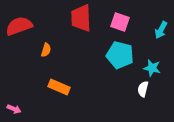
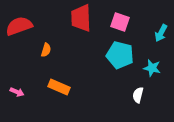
cyan arrow: moved 3 px down
white semicircle: moved 5 px left, 6 px down
pink arrow: moved 3 px right, 17 px up
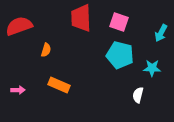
pink square: moved 1 px left
cyan star: rotated 12 degrees counterclockwise
orange rectangle: moved 2 px up
pink arrow: moved 1 px right, 2 px up; rotated 24 degrees counterclockwise
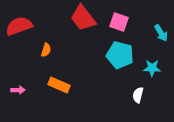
red trapezoid: moved 2 px right; rotated 36 degrees counterclockwise
cyan arrow: rotated 60 degrees counterclockwise
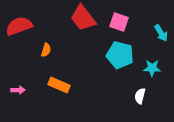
white semicircle: moved 2 px right, 1 px down
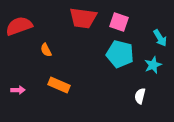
red trapezoid: rotated 44 degrees counterclockwise
cyan arrow: moved 1 px left, 5 px down
orange semicircle: rotated 136 degrees clockwise
cyan pentagon: moved 1 px up
cyan star: moved 1 px right, 3 px up; rotated 24 degrees counterclockwise
